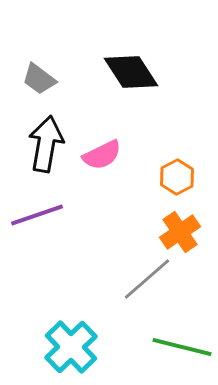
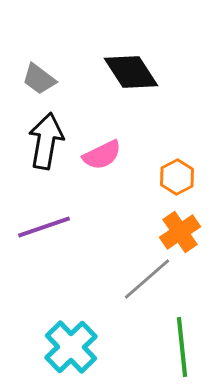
black arrow: moved 3 px up
purple line: moved 7 px right, 12 px down
green line: rotated 70 degrees clockwise
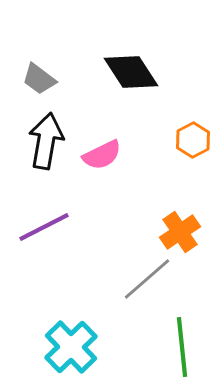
orange hexagon: moved 16 px right, 37 px up
purple line: rotated 8 degrees counterclockwise
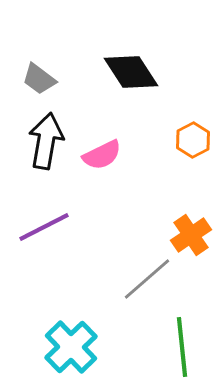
orange cross: moved 11 px right, 3 px down
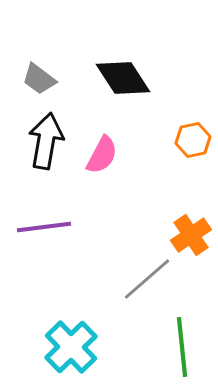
black diamond: moved 8 px left, 6 px down
orange hexagon: rotated 16 degrees clockwise
pink semicircle: rotated 36 degrees counterclockwise
purple line: rotated 20 degrees clockwise
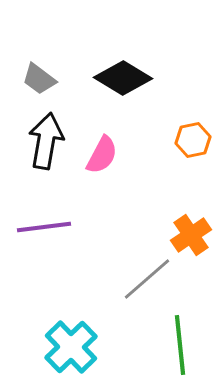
black diamond: rotated 26 degrees counterclockwise
green line: moved 2 px left, 2 px up
